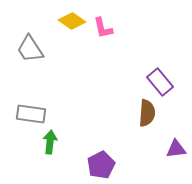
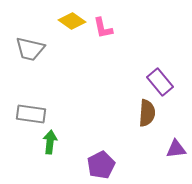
gray trapezoid: rotated 44 degrees counterclockwise
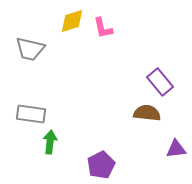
yellow diamond: rotated 52 degrees counterclockwise
brown semicircle: rotated 88 degrees counterclockwise
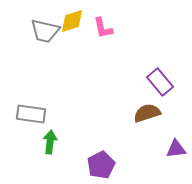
gray trapezoid: moved 15 px right, 18 px up
brown semicircle: rotated 24 degrees counterclockwise
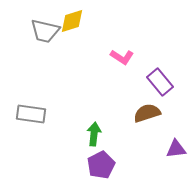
pink L-shape: moved 19 px right, 29 px down; rotated 45 degrees counterclockwise
green arrow: moved 44 px right, 8 px up
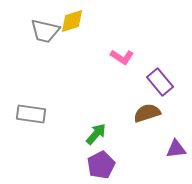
green arrow: moved 2 px right; rotated 35 degrees clockwise
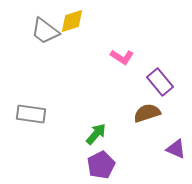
gray trapezoid: rotated 24 degrees clockwise
purple triangle: rotated 30 degrees clockwise
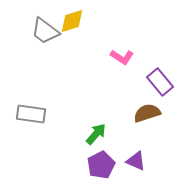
purple triangle: moved 40 px left, 12 px down
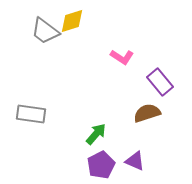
purple triangle: moved 1 px left
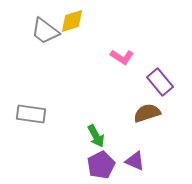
green arrow: moved 2 px down; rotated 110 degrees clockwise
